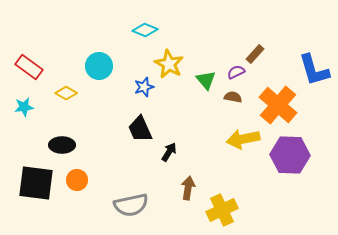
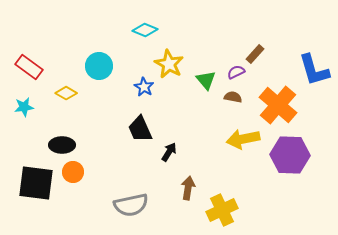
blue star: rotated 24 degrees counterclockwise
orange circle: moved 4 px left, 8 px up
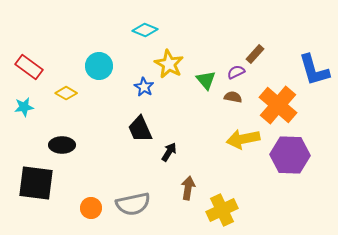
orange circle: moved 18 px right, 36 px down
gray semicircle: moved 2 px right, 1 px up
